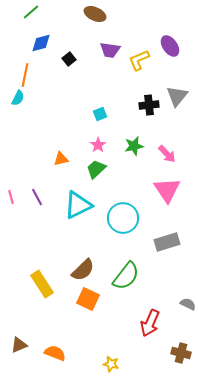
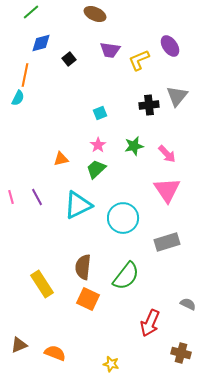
cyan square: moved 1 px up
brown semicircle: moved 3 px up; rotated 140 degrees clockwise
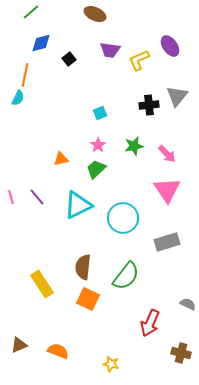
purple line: rotated 12 degrees counterclockwise
orange semicircle: moved 3 px right, 2 px up
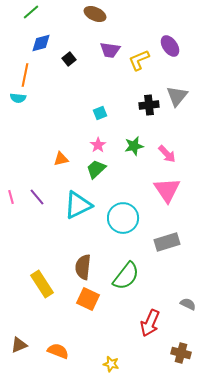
cyan semicircle: rotated 70 degrees clockwise
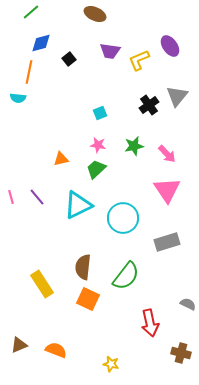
purple trapezoid: moved 1 px down
orange line: moved 4 px right, 3 px up
black cross: rotated 30 degrees counterclockwise
pink star: rotated 28 degrees counterclockwise
red arrow: rotated 36 degrees counterclockwise
orange semicircle: moved 2 px left, 1 px up
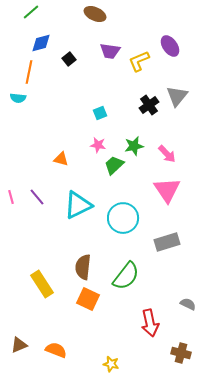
yellow L-shape: moved 1 px down
orange triangle: rotated 28 degrees clockwise
green trapezoid: moved 18 px right, 4 px up
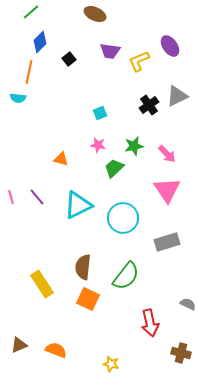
blue diamond: moved 1 px left, 1 px up; rotated 30 degrees counterclockwise
gray triangle: rotated 25 degrees clockwise
green trapezoid: moved 3 px down
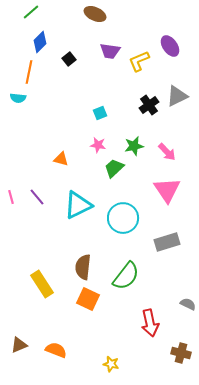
pink arrow: moved 2 px up
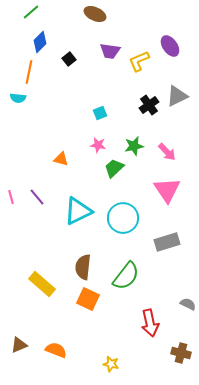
cyan triangle: moved 6 px down
yellow rectangle: rotated 16 degrees counterclockwise
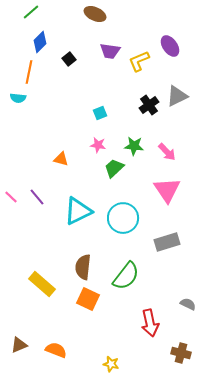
green star: rotated 18 degrees clockwise
pink line: rotated 32 degrees counterclockwise
